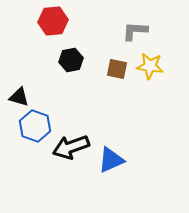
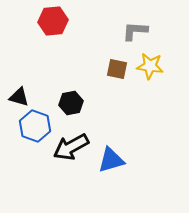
black hexagon: moved 43 px down
black arrow: rotated 9 degrees counterclockwise
blue triangle: rotated 8 degrees clockwise
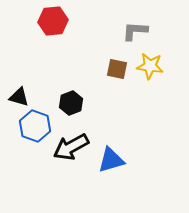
black hexagon: rotated 10 degrees counterclockwise
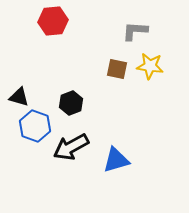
blue triangle: moved 5 px right
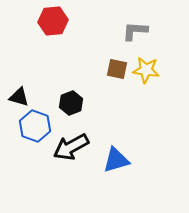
yellow star: moved 4 px left, 4 px down
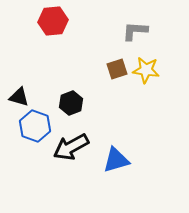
brown square: rotated 30 degrees counterclockwise
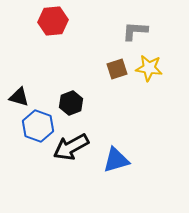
yellow star: moved 3 px right, 2 px up
blue hexagon: moved 3 px right
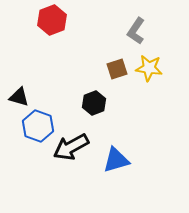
red hexagon: moved 1 px left, 1 px up; rotated 16 degrees counterclockwise
gray L-shape: moved 1 px right; rotated 60 degrees counterclockwise
black hexagon: moved 23 px right
